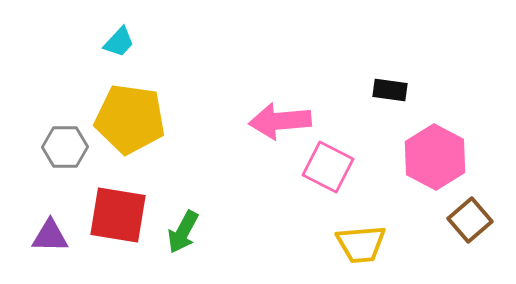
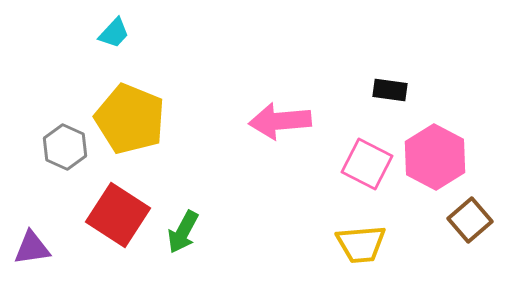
cyan trapezoid: moved 5 px left, 9 px up
yellow pentagon: rotated 14 degrees clockwise
gray hexagon: rotated 24 degrees clockwise
pink square: moved 39 px right, 3 px up
red square: rotated 24 degrees clockwise
purple triangle: moved 18 px left, 12 px down; rotated 9 degrees counterclockwise
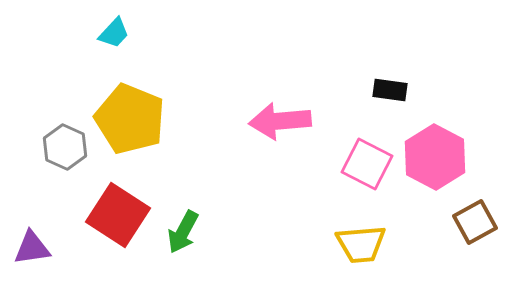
brown square: moved 5 px right, 2 px down; rotated 12 degrees clockwise
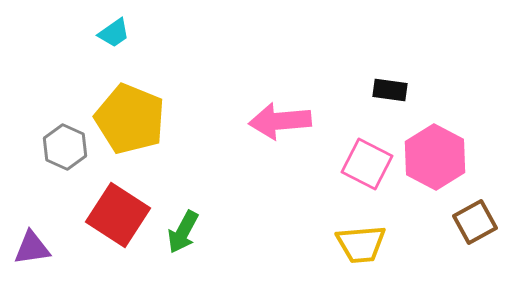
cyan trapezoid: rotated 12 degrees clockwise
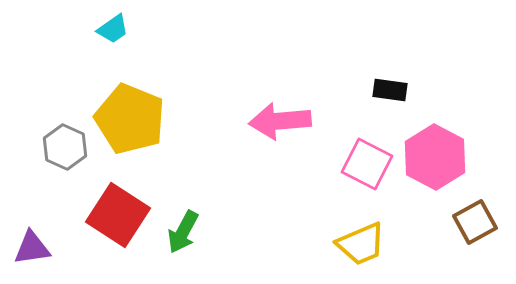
cyan trapezoid: moved 1 px left, 4 px up
yellow trapezoid: rotated 18 degrees counterclockwise
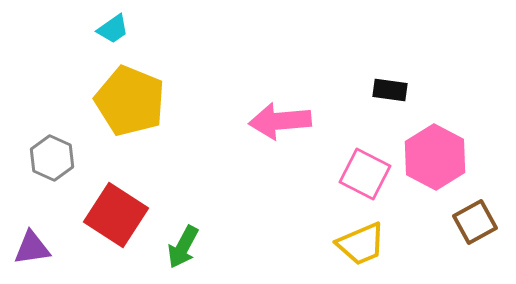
yellow pentagon: moved 18 px up
gray hexagon: moved 13 px left, 11 px down
pink square: moved 2 px left, 10 px down
red square: moved 2 px left
green arrow: moved 15 px down
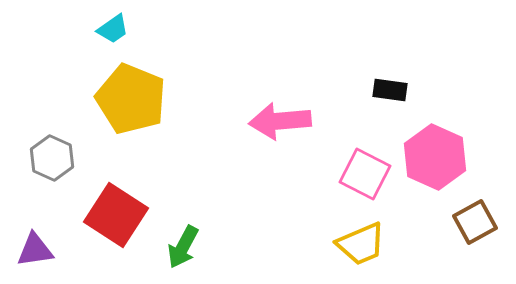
yellow pentagon: moved 1 px right, 2 px up
pink hexagon: rotated 4 degrees counterclockwise
purple triangle: moved 3 px right, 2 px down
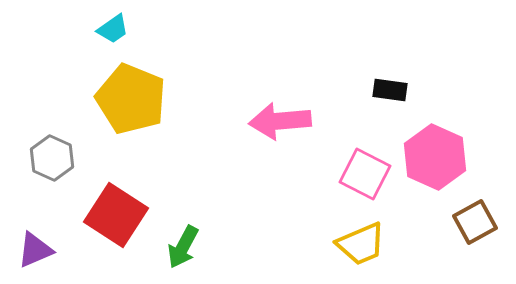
purple triangle: rotated 15 degrees counterclockwise
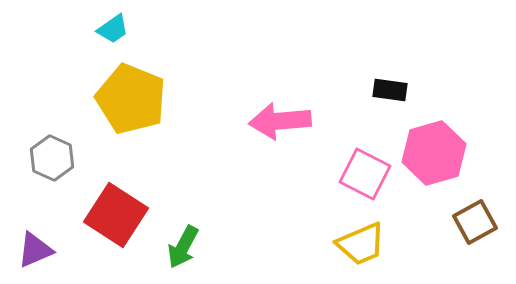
pink hexagon: moved 1 px left, 4 px up; rotated 20 degrees clockwise
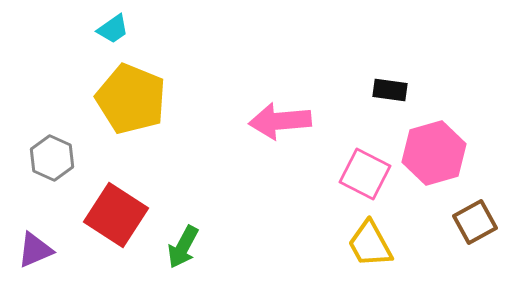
yellow trapezoid: moved 9 px right; rotated 84 degrees clockwise
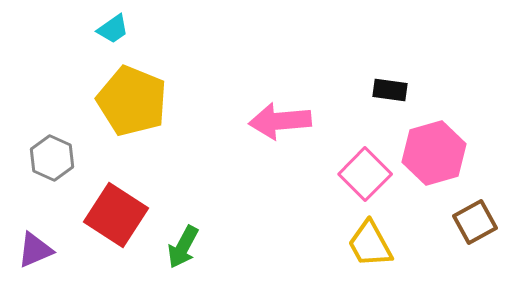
yellow pentagon: moved 1 px right, 2 px down
pink square: rotated 18 degrees clockwise
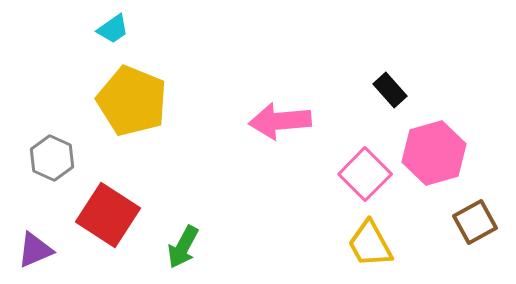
black rectangle: rotated 40 degrees clockwise
red square: moved 8 px left
